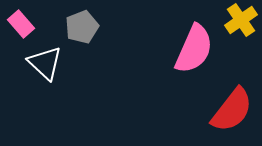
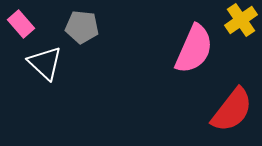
gray pentagon: rotated 28 degrees clockwise
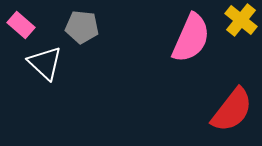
yellow cross: rotated 16 degrees counterclockwise
pink rectangle: moved 1 px down; rotated 8 degrees counterclockwise
pink semicircle: moved 3 px left, 11 px up
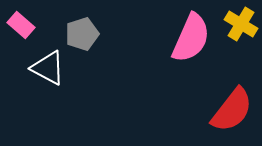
yellow cross: moved 4 px down; rotated 8 degrees counterclockwise
gray pentagon: moved 7 px down; rotated 24 degrees counterclockwise
white triangle: moved 3 px right, 5 px down; rotated 15 degrees counterclockwise
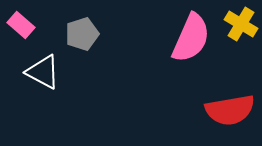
white triangle: moved 5 px left, 4 px down
red semicircle: moved 2 px left; rotated 42 degrees clockwise
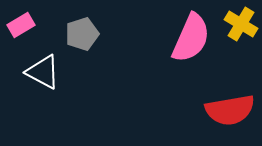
pink rectangle: rotated 72 degrees counterclockwise
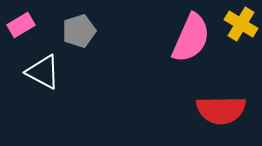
gray pentagon: moved 3 px left, 3 px up
red semicircle: moved 9 px left; rotated 9 degrees clockwise
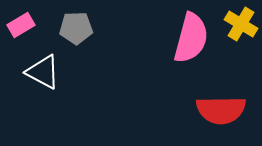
gray pentagon: moved 3 px left, 3 px up; rotated 16 degrees clockwise
pink semicircle: rotated 9 degrees counterclockwise
